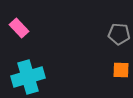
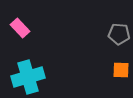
pink rectangle: moved 1 px right
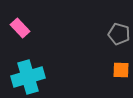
gray pentagon: rotated 10 degrees clockwise
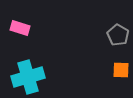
pink rectangle: rotated 30 degrees counterclockwise
gray pentagon: moved 1 px left, 1 px down; rotated 15 degrees clockwise
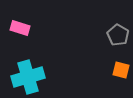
orange square: rotated 12 degrees clockwise
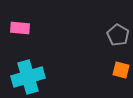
pink rectangle: rotated 12 degrees counterclockwise
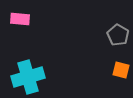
pink rectangle: moved 9 px up
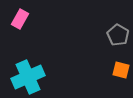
pink rectangle: rotated 66 degrees counterclockwise
cyan cross: rotated 8 degrees counterclockwise
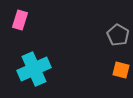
pink rectangle: moved 1 px down; rotated 12 degrees counterclockwise
cyan cross: moved 6 px right, 8 px up
